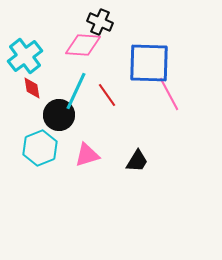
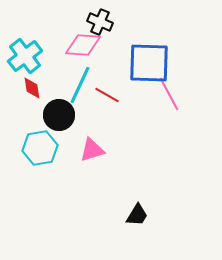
cyan line: moved 4 px right, 6 px up
red line: rotated 25 degrees counterclockwise
cyan hexagon: rotated 12 degrees clockwise
pink triangle: moved 5 px right, 5 px up
black trapezoid: moved 54 px down
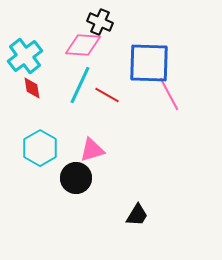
black circle: moved 17 px right, 63 px down
cyan hexagon: rotated 20 degrees counterclockwise
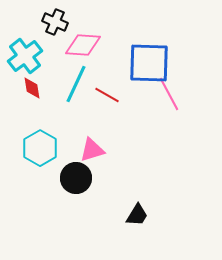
black cross: moved 45 px left
cyan line: moved 4 px left, 1 px up
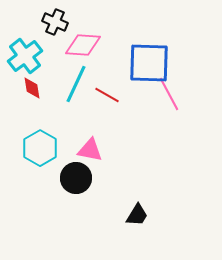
pink triangle: moved 2 px left; rotated 28 degrees clockwise
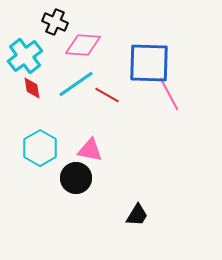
cyan line: rotated 30 degrees clockwise
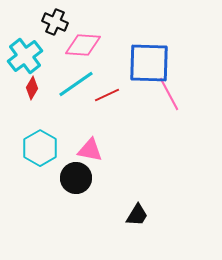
red diamond: rotated 40 degrees clockwise
red line: rotated 55 degrees counterclockwise
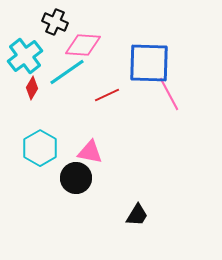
cyan line: moved 9 px left, 12 px up
pink triangle: moved 2 px down
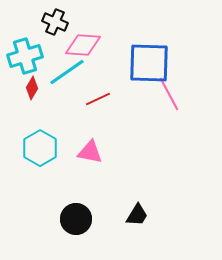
cyan cross: rotated 20 degrees clockwise
red line: moved 9 px left, 4 px down
black circle: moved 41 px down
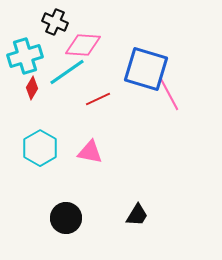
blue square: moved 3 px left, 6 px down; rotated 15 degrees clockwise
black circle: moved 10 px left, 1 px up
